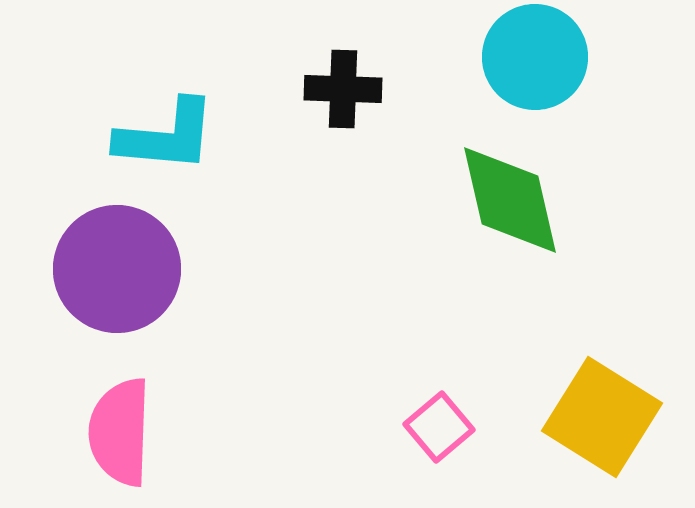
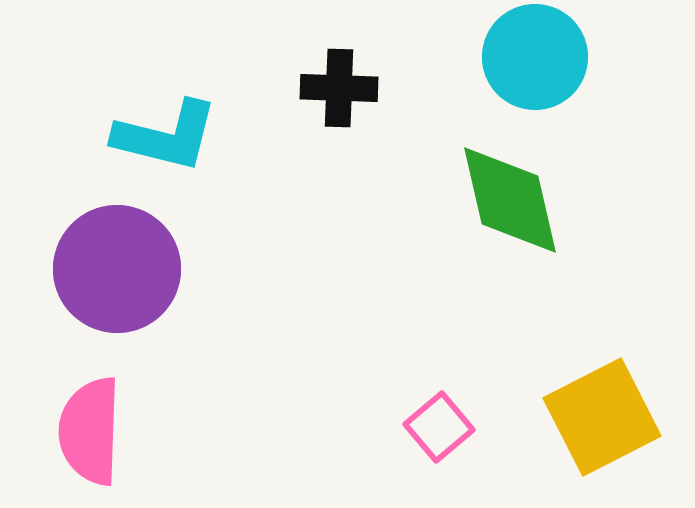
black cross: moved 4 px left, 1 px up
cyan L-shape: rotated 9 degrees clockwise
yellow square: rotated 31 degrees clockwise
pink semicircle: moved 30 px left, 1 px up
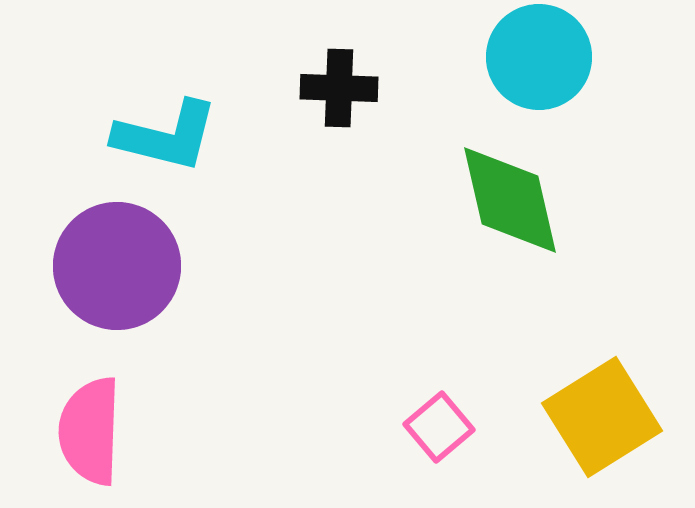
cyan circle: moved 4 px right
purple circle: moved 3 px up
yellow square: rotated 5 degrees counterclockwise
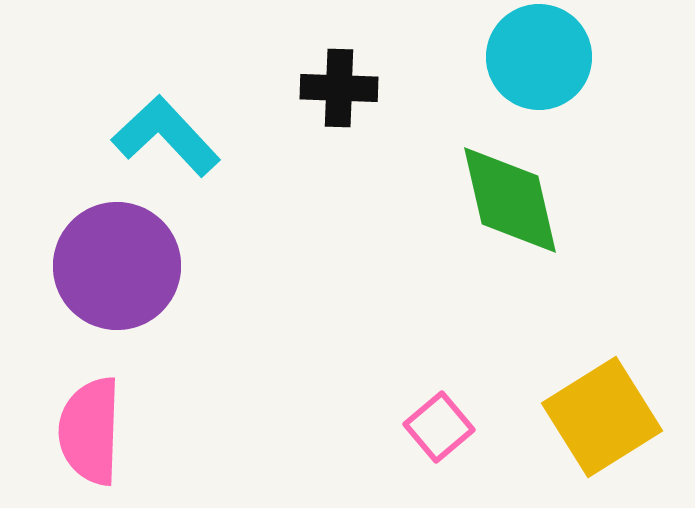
cyan L-shape: rotated 147 degrees counterclockwise
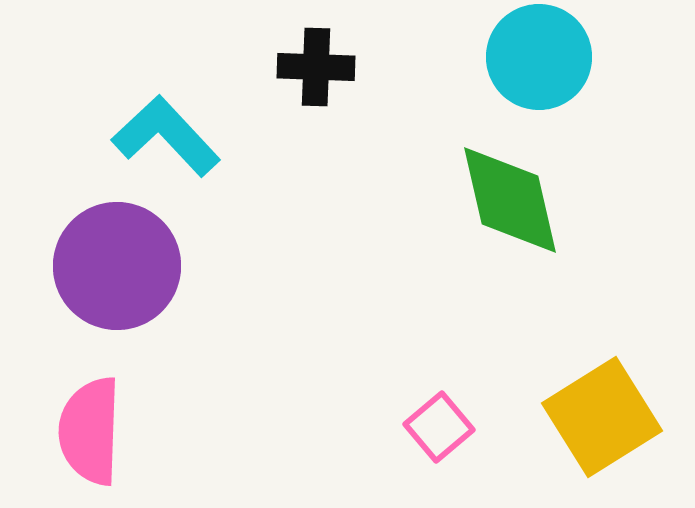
black cross: moved 23 px left, 21 px up
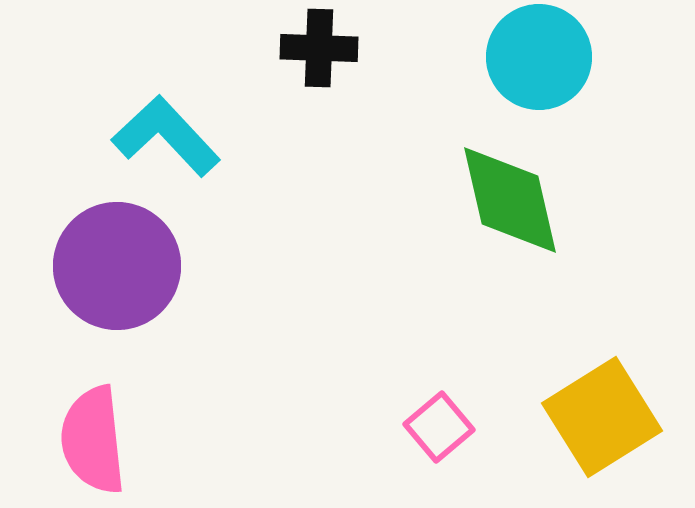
black cross: moved 3 px right, 19 px up
pink semicircle: moved 3 px right, 9 px down; rotated 8 degrees counterclockwise
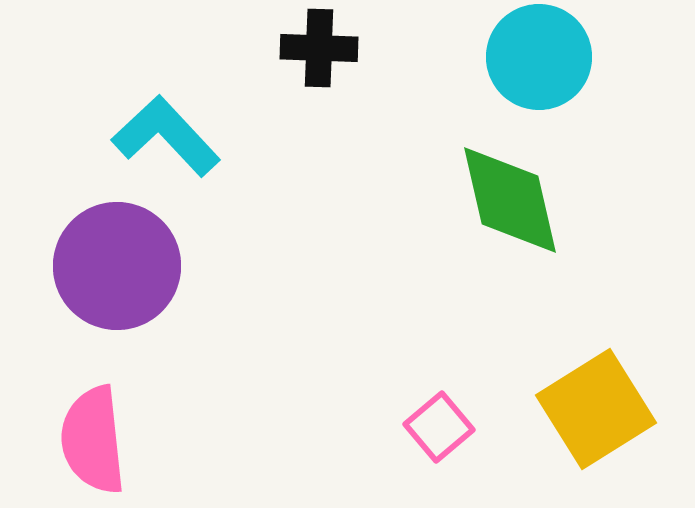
yellow square: moved 6 px left, 8 px up
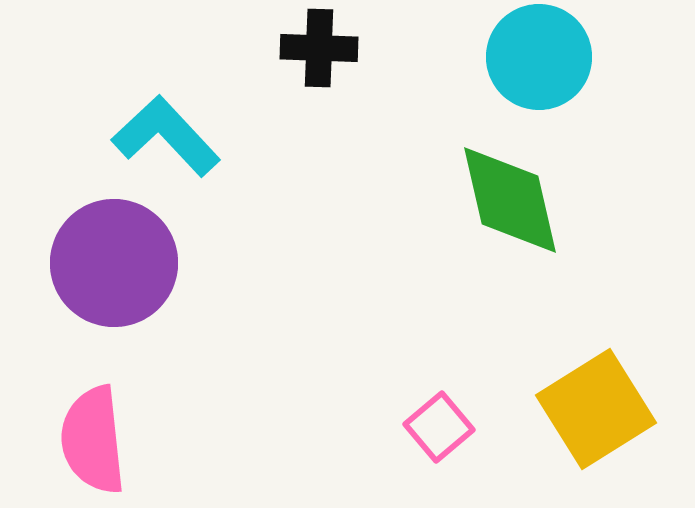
purple circle: moved 3 px left, 3 px up
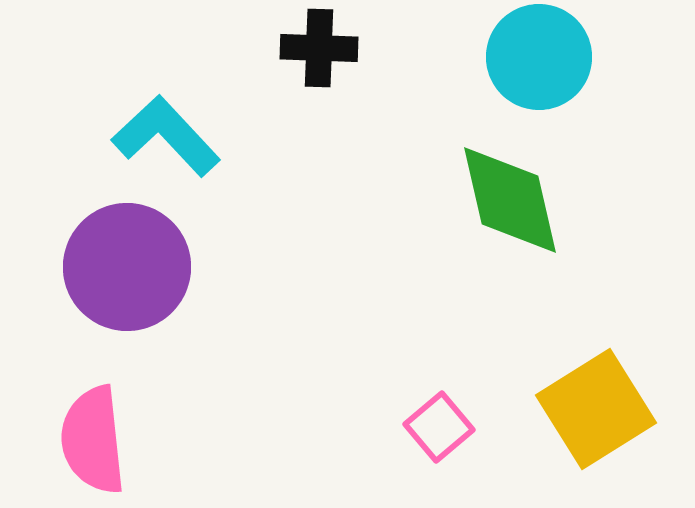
purple circle: moved 13 px right, 4 px down
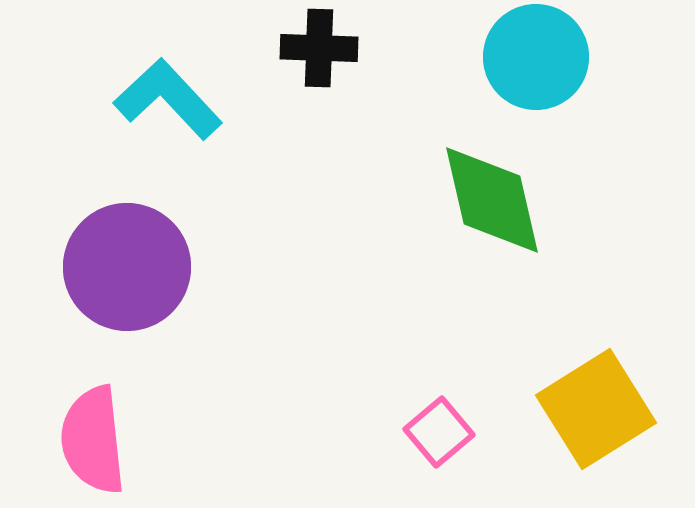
cyan circle: moved 3 px left
cyan L-shape: moved 2 px right, 37 px up
green diamond: moved 18 px left
pink square: moved 5 px down
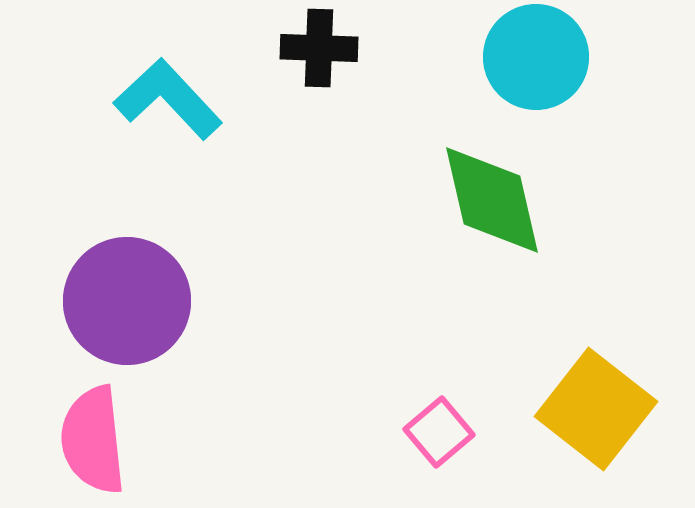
purple circle: moved 34 px down
yellow square: rotated 20 degrees counterclockwise
